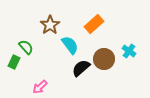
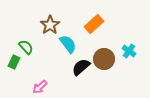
cyan semicircle: moved 2 px left, 1 px up
black semicircle: moved 1 px up
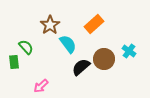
green rectangle: rotated 32 degrees counterclockwise
pink arrow: moved 1 px right, 1 px up
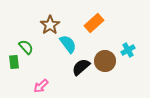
orange rectangle: moved 1 px up
cyan cross: moved 1 px left, 1 px up; rotated 24 degrees clockwise
brown circle: moved 1 px right, 2 px down
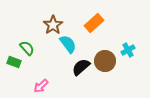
brown star: moved 3 px right
green semicircle: moved 1 px right, 1 px down
green rectangle: rotated 64 degrees counterclockwise
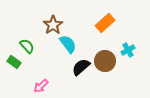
orange rectangle: moved 11 px right
green semicircle: moved 2 px up
green rectangle: rotated 16 degrees clockwise
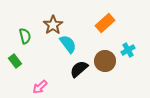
green semicircle: moved 2 px left, 10 px up; rotated 28 degrees clockwise
green rectangle: moved 1 px right, 1 px up; rotated 16 degrees clockwise
black semicircle: moved 2 px left, 2 px down
pink arrow: moved 1 px left, 1 px down
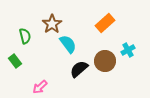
brown star: moved 1 px left, 1 px up
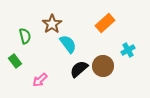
brown circle: moved 2 px left, 5 px down
pink arrow: moved 7 px up
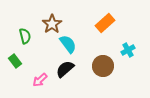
black semicircle: moved 14 px left
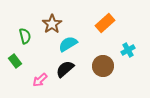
cyan semicircle: rotated 84 degrees counterclockwise
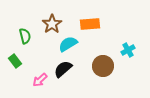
orange rectangle: moved 15 px left, 1 px down; rotated 36 degrees clockwise
black semicircle: moved 2 px left
